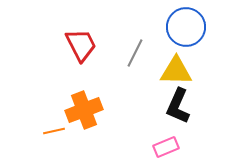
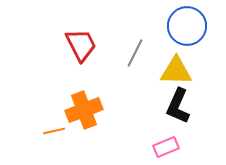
blue circle: moved 1 px right, 1 px up
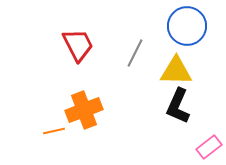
red trapezoid: moved 3 px left
pink rectangle: moved 43 px right; rotated 15 degrees counterclockwise
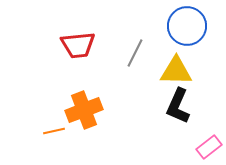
red trapezoid: rotated 111 degrees clockwise
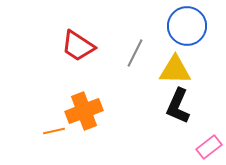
red trapezoid: moved 1 px down; rotated 39 degrees clockwise
yellow triangle: moved 1 px left, 1 px up
orange cross: moved 1 px down
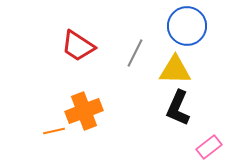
black L-shape: moved 2 px down
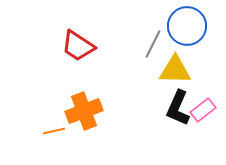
gray line: moved 18 px right, 9 px up
pink rectangle: moved 6 px left, 37 px up
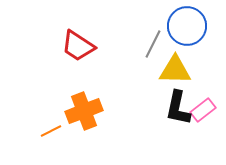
black L-shape: rotated 12 degrees counterclockwise
orange line: moved 3 px left; rotated 15 degrees counterclockwise
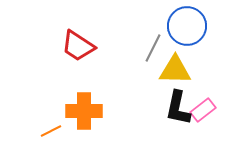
gray line: moved 4 px down
orange cross: rotated 21 degrees clockwise
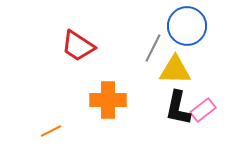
orange cross: moved 24 px right, 11 px up
